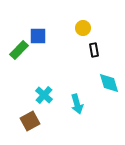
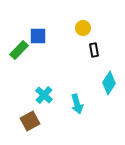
cyan diamond: rotated 50 degrees clockwise
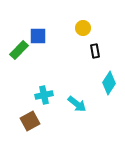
black rectangle: moved 1 px right, 1 px down
cyan cross: rotated 36 degrees clockwise
cyan arrow: rotated 36 degrees counterclockwise
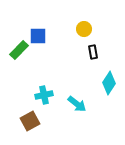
yellow circle: moved 1 px right, 1 px down
black rectangle: moved 2 px left, 1 px down
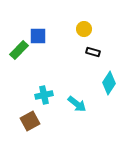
black rectangle: rotated 64 degrees counterclockwise
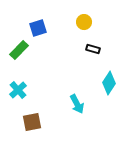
yellow circle: moved 7 px up
blue square: moved 8 px up; rotated 18 degrees counterclockwise
black rectangle: moved 3 px up
cyan cross: moved 26 px left, 5 px up; rotated 30 degrees counterclockwise
cyan arrow: rotated 24 degrees clockwise
brown square: moved 2 px right, 1 px down; rotated 18 degrees clockwise
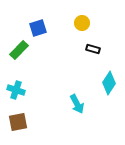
yellow circle: moved 2 px left, 1 px down
cyan cross: moved 2 px left; rotated 30 degrees counterclockwise
brown square: moved 14 px left
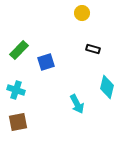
yellow circle: moved 10 px up
blue square: moved 8 px right, 34 px down
cyan diamond: moved 2 px left, 4 px down; rotated 20 degrees counterclockwise
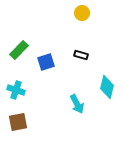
black rectangle: moved 12 px left, 6 px down
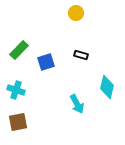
yellow circle: moved 6 px left
